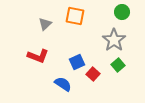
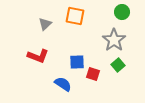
blue square: rotated 21 degrees clockwise
red square: rotated 24 degrees counterclockwise
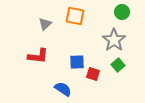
red L-shape: rotated 15 degrees counterclockwise
blue semicircle: moved 5 px down
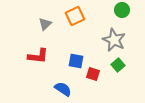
green circle: moved 2 px up
orange square: rotated 36 degrees counterclockwise
gray star: rotated 10 degrees counterclockwise
blue square: moved 1 px left, 1 px up; rotated 14 degrees clockwise
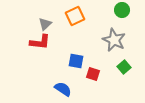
red L-shape: moved 2 px right, 14 px up
green square: moved 6 px right, 2 px down
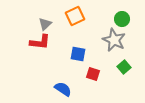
green circle: moved 9 px down
blue square: moved 2 px right, 7 px up
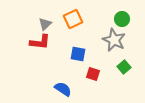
orange square: moved 2 px left, 3 px down
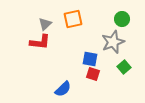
orange square: rotated 12 degrees clockwise
gray star: moved 1 px left, 2 px down; rotated 25 degrees clockwise
blue square: moved 12 px right, 5 px down
blue semicircle: rotated 102 degrees clockwise
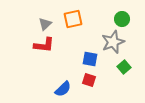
red L-shape: moved 4 px right, 3 px down
red square: moved 4 px left, 6 px down
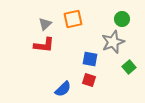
green square: moved 5 px right
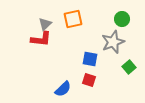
red L-shape: moved 3 px left, 6 px up
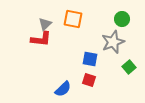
orange square: rotated 24 degrees clockwise
